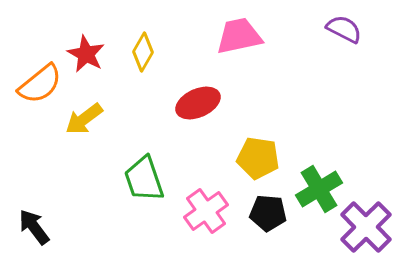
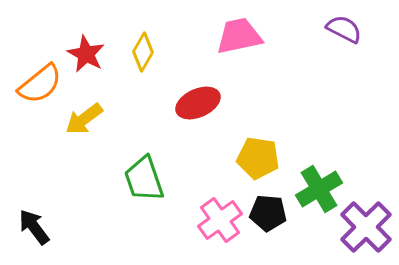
pink cross: moved 14 px right, 9 px down
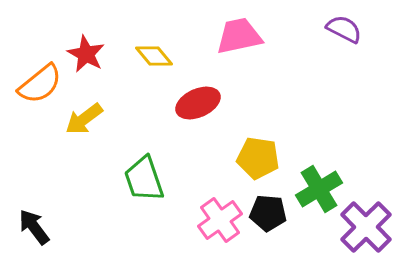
yellow diamond: moved 11 px right, 4 px down; rotated 69 degrees counterclockwise
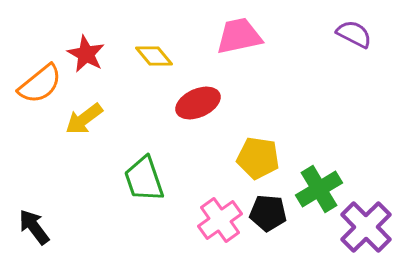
purple semicircle: moved 10 px right, 5 px down
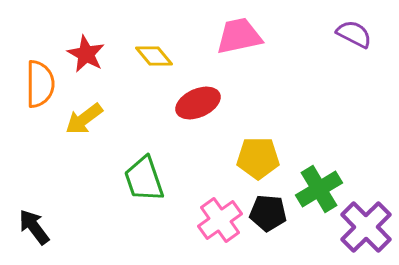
orange semicircle: rotated 51 degrees counterclockwise
yellow pentagon: rotated 9 degrees counterclockwise
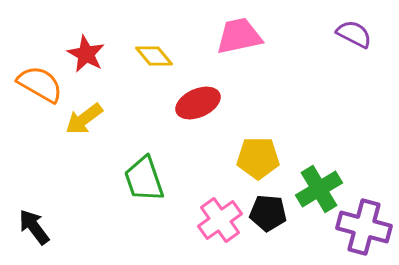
orange semicircle: rotated 60 degrees counterclockwise
purple cross: moved 2 px left; rotated 30 degrees counterclockwise
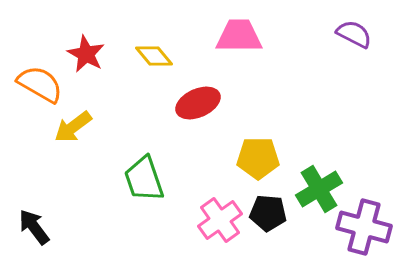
pink trapezoid: rotated 12 degrees clockwise
yellow arrow: moved 11 px left, 8 px down
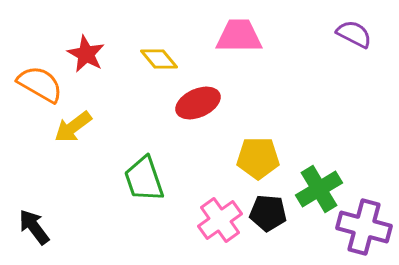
yellow diamond: moved 5 px right, 3 px down
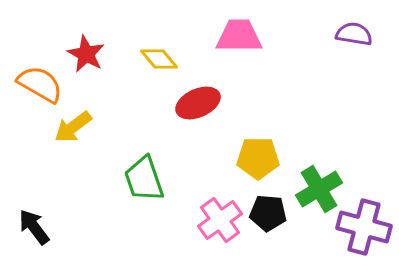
purple semicircle: rotated 18 degrees counterclockwise
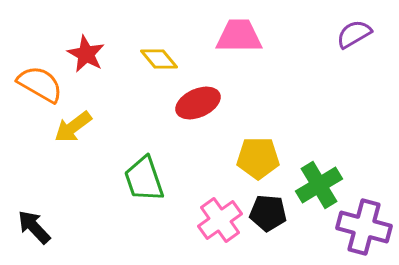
purple semicircle: rotated 39 degrees counterclockwise
green cross: moved 4 px up
black arrow: rotated 6 degrees counterclockwise
